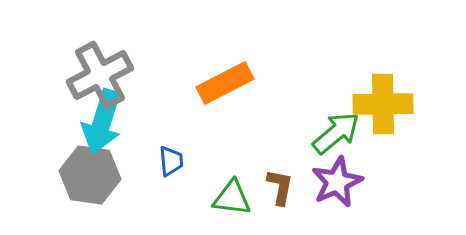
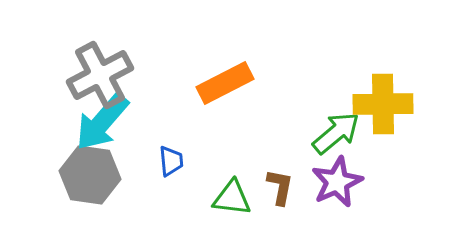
cyan arrow: rotated 24 degrees clockwise
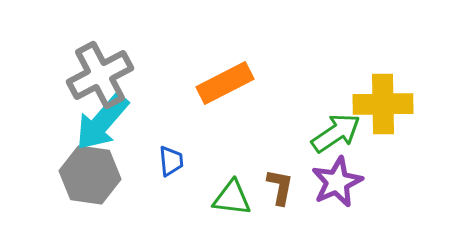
green arrow: rotated 6 degrees clockwise
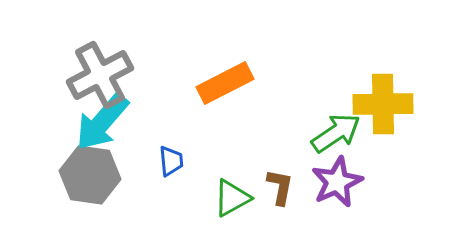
green triangle: rotated 36 degrees counterclockwise
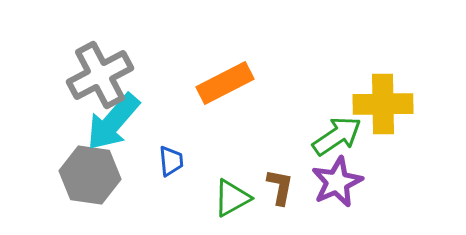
cyan arrow: moved 11 px right
green arrow: moved 1 px right, 3 px down
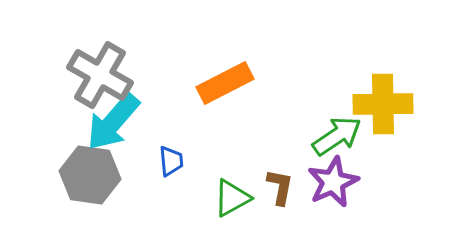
gray cross: rotated 32 degrees counterclockwise
purple star: moved 4 px left
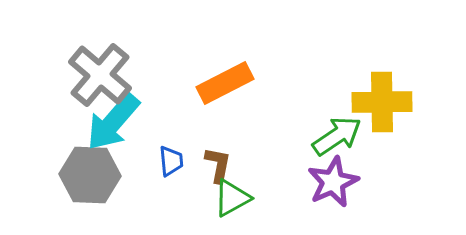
gray cross: rotated 10 degrees clockwise
yellow cross: moved 1 px left, 2 px up
gray hexagon: rotated 6 degrees counterclockwise
brown L-shape: moved 62 px left, 22 px up
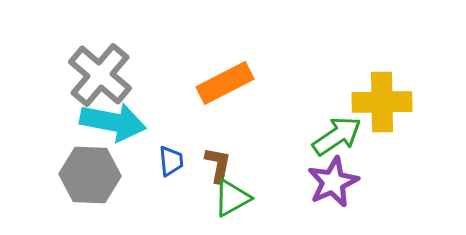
cyan arrow: rotated 120 degrees counterclockwise
